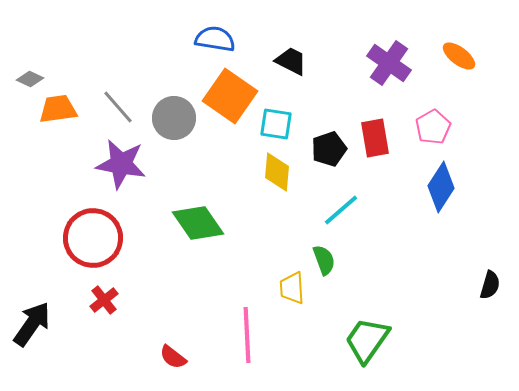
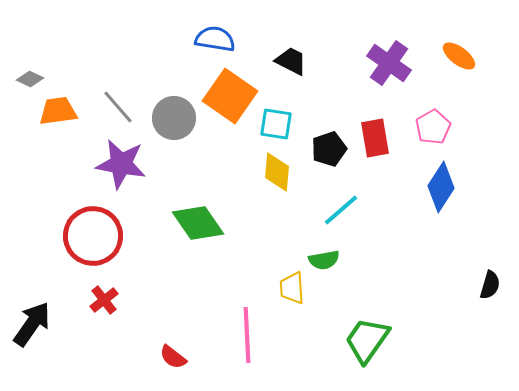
orange trapezoid: moved 2 px down
red circle: moved 2 px up
green semicircle: rotated 100 degrees clockwise
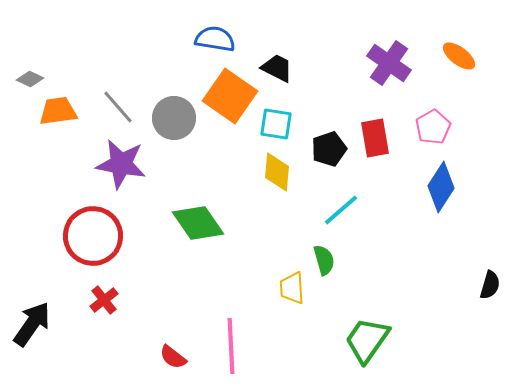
black trapezoid: moved 14 px left, 7 px down
green semicircle: rotated 96 degrees counterclockwise
pink line: moved 16 px left, 11 px down
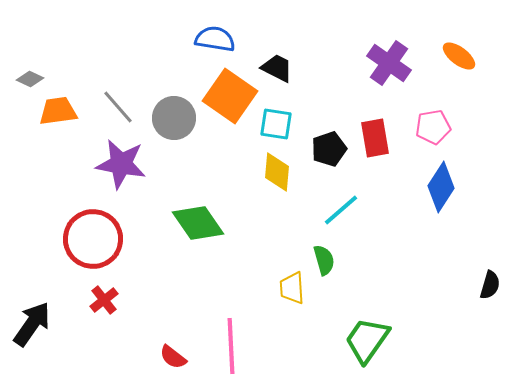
pink pentagon: rotated 20 degrees clockwise
red circle: moved 3 px down
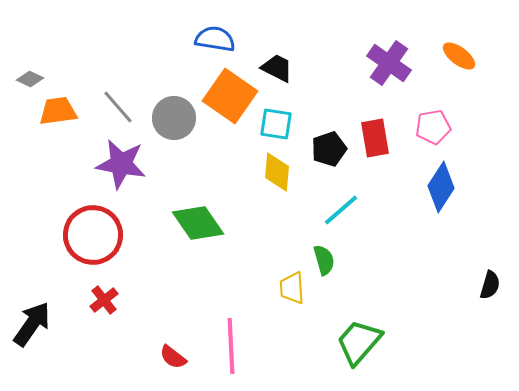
red circle: moved 4 px up
green trapezoid: moved 8 px left, 2 px down; rotated 6 degrees clockwise
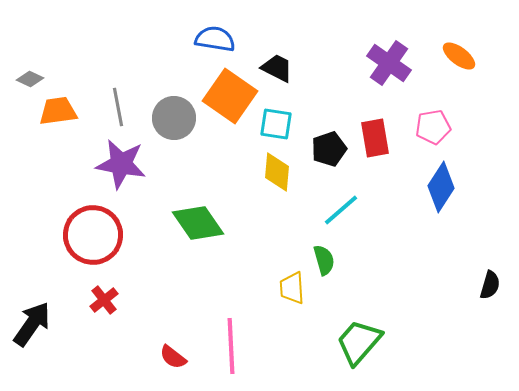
gray line: rotated 30 degrees clockwise
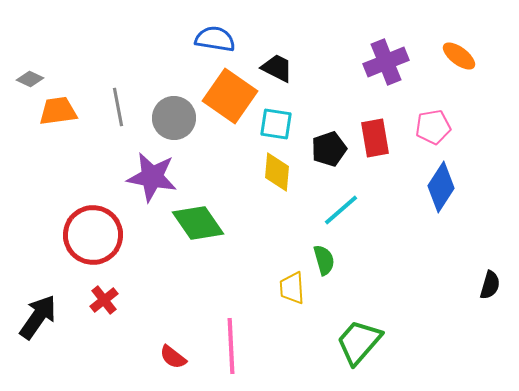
purple cross: moved 3 px left, 1 px up; rotated 33 degrees clockwise
purple star: moved 31 px right, 13 px down
black arrow: moved 6 px right, 7 px up
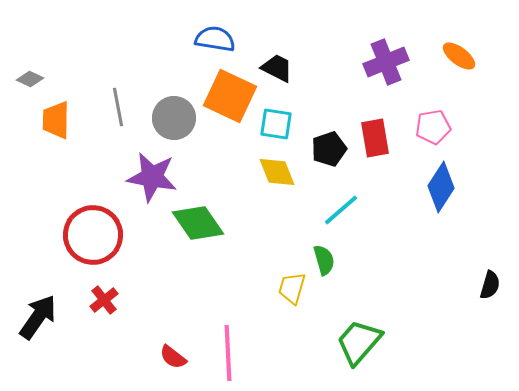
orange square: rotated 10 degrees counterclockwise
orange trapezoid: moved 2 px left, 9 px down; rotated 81 degrees counterclockwise
yellow diamond: rotated 27 degrees counterclockwise
yellow trapezoid: rotated 20 degrees clockwise
pink line: moved 3 px left, 7 px down
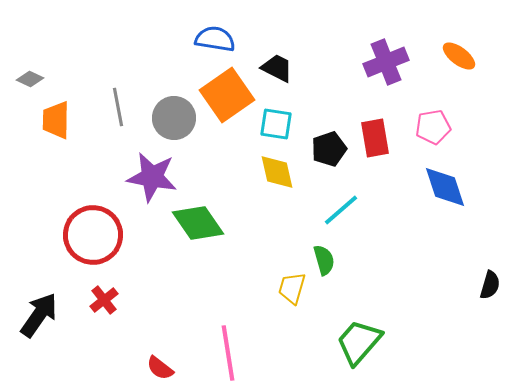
orange square: moved 3 px left, 1 px up; rotated 30 degrees clockwise
yellow diamond: rotated 9 degrees clockwise
blue diamond: moved 4 px right; rotated 51 degrees counterclockwise
black arrow: moved 1 px right, 2 px up
pink line: rotated 6 degrees counterclockwise
red semicircle: moved 13 px left, 11 px down
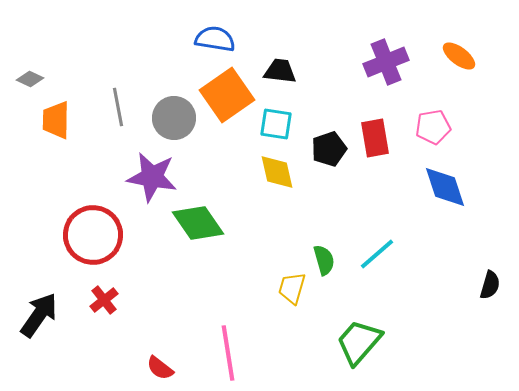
black trapezoid: moved 3 px right, 3 px down; rotated 20 degrees counterclockwise
cyan line: moved 36 px right, 44 px down
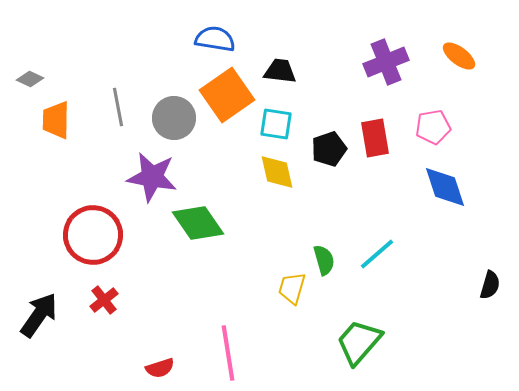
red semicircle: rotated 56 degrees counterclockwise
